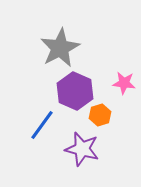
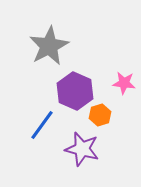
gray star: moved 11 px left, 2 px up
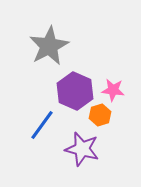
pink star: moved 11 px left, 7 px down
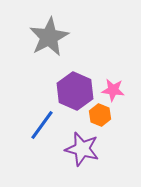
gray star: moved 9 px up
orange hexagon: rotated 20 degrees counterclockwise
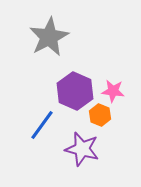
pink star: moved 1 px down
